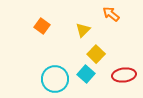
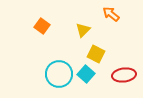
yellow square: rotated 18 degrees counterclockwise
cyan circle: moved 4 px right, 5 px up
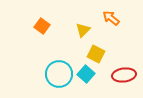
orange arrow: moved 4 px down
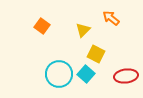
red ellipse: moved 2 px right, 1 px down
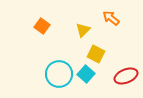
red ellipse: rotated 15 degrees counterclockwise
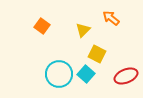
yellow square: moved 1 px right
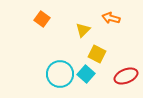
orange arrow: rotated 24 degrees counterclockwise
orange square: moved 7 px up
cyan circle: moved 1 px right
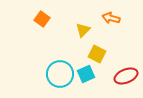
cyan square: rotated 24 degrees clockwise
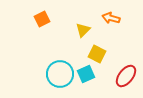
orange square: rotated 28 degrees clockwise
red ellipse: rotated 30 degrees counterclockwise
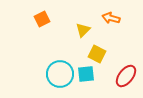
cyan square: rotated 18 degrees clockwise
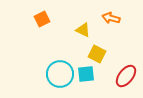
yellow triangle: rotated 49 degrees counterclockwise
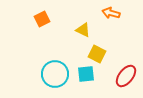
orange arrow: moved 5 px up
cyan circle: moved 5 px left
